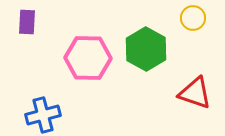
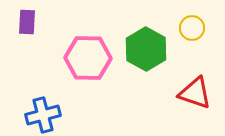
yellow circle: moved 1 px left, 10 px down
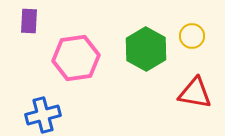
purple rectangle: moved 2 px right, 1 px up
yellow circle: moved 8 px down
pink hexagon: moved 12 px left; rotated 9 degrees counterclockwise
red triangle: rotated 9 degrees counterclockwise
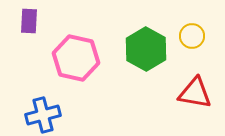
pink hexagon: rotated 21 degrees clockwise
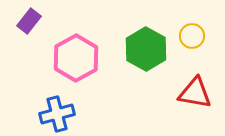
purple rectangle: rotated 35 degrees clockwise
pink hexagon: rotated 18 degrees clockwise
blue cross: moved 14 px right, 1 px up
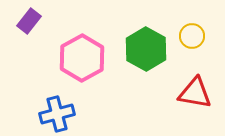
pink hexagon: moved 6 px right
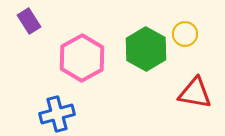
purple rectangle: rotated 70 degrees counterclockwise
yellow circle: moved 7 px left, 2 px up
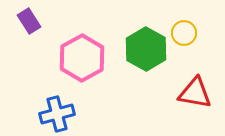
yellow circle: moved 1 px left, 1 px up
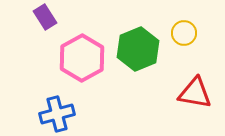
purple rectangle: moved 16 px right, 4 px up
green hexagon: moved 8 px left; rotated 9 degrees clockwise
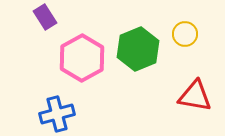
yellow circle: moved 1 px right, 1 px down
red triangle: moved 3 px down
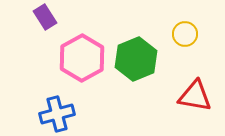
green hexagon: moved 2 px left, 10 px down
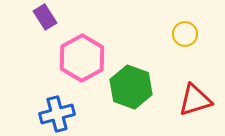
green hexagon: moved 5 px left, 28 px down; rotated 18 degrees counterclockwise
red triangle: moved 4 px down; rotated 27 degrees counterclockwise
